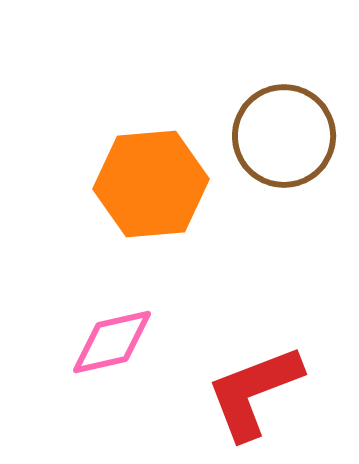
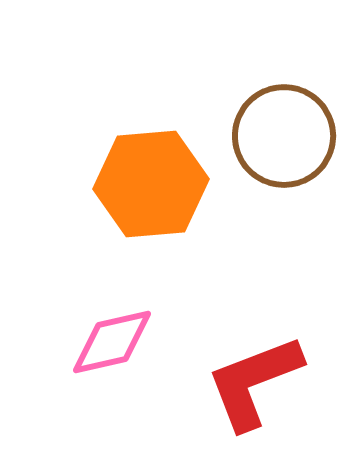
red L-shape: moved 10 px up
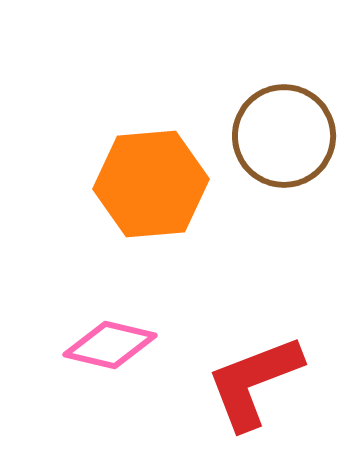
pink diamond: moved 2 px left, 3 px down; rotated 26 degrees clockwise
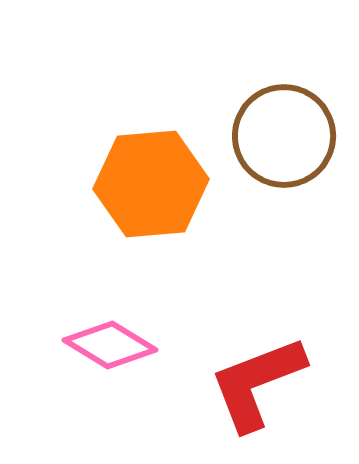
pink diamond: rotated 18 degrees clockwise
red L-shape: moved 3 px right, 1 px down
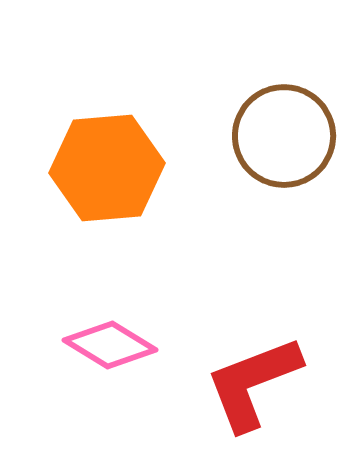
orange hexagon: moved 44 px left, 16 px up
red L-shape: moved 4 px left
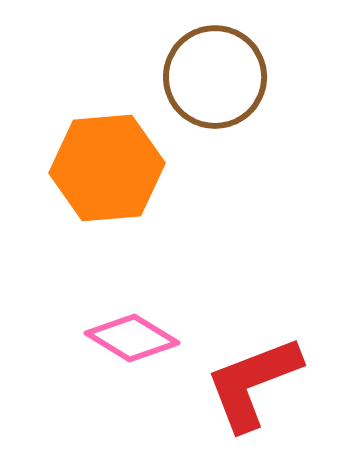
brown circle: moved 69 px left, 59 px up
pink diamond: moved 22 px right, 7 px up
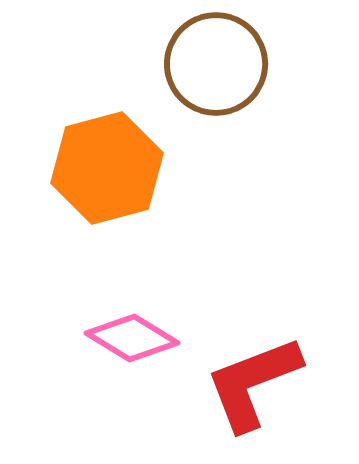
brown circle: moved 1 px right, 13 px up
orange hexagon: rotated 10 degrees counterclockwise
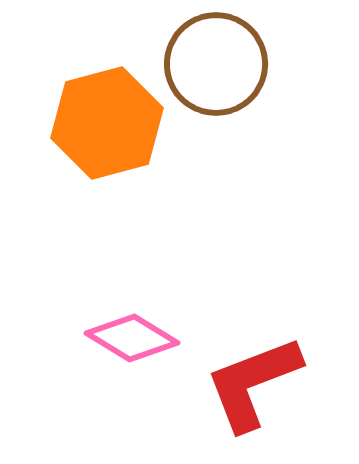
orange hexagon: moved 45 px up
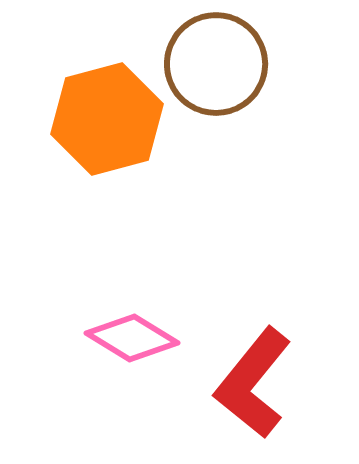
orange hexagon: moved 4 px up
red L-shape: rotated 30 degrees counterclockwise
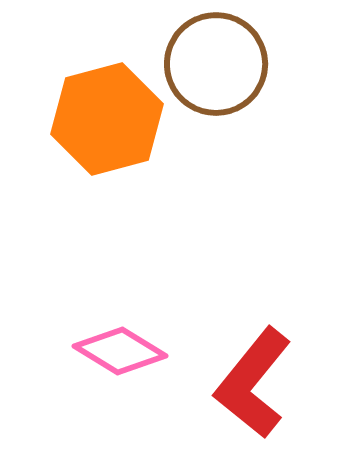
pink diamond: moved 12 px left, 13 px down
